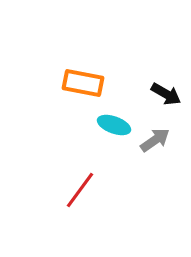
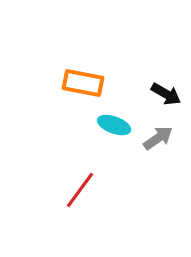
gray arrow: moved 3 px right, 2 px up
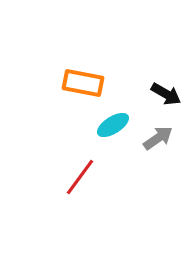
cyan ellipse: moved 1 px left; rotated 52 degrees counterclockwise
red line: moved 13 px up
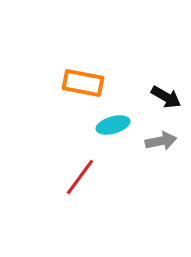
black arrow: moved 3 px down
cyan ellipse: rotated 16 degrees clockwise
gray arrow: moved 3 px right, 3 px down; rotated 24 degrees clockwise
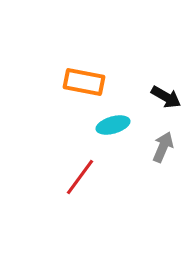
orange rectangle: moved 1 px right, 1 px up
gray arrow: moved 2 px right, 6 px down; rotated 56 degrees counterclockwise
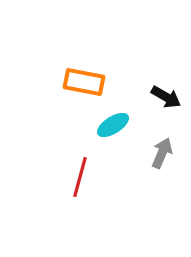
cyan ellipse: rotated 16 degrees counterclockwise
gray arrow: moved 1 px left, 6 px down
red line: rotated 21 degrees counterclockwise
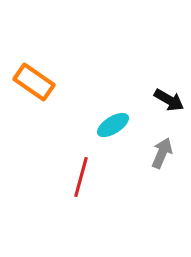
orange rectangle: moved 50 px left; rotated 24 degrees clockwise
black arrow: moved 3 px right, 3 px down
red line: moved 1 px right
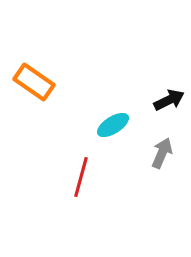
black arrow: rotated 56 degrees counterclockwise
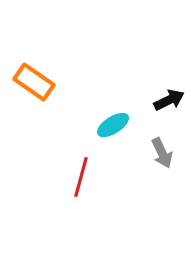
gray arrow: rotated 132 degrees clockwise
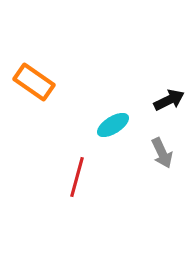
red line: moved 4 px left
